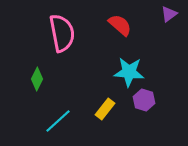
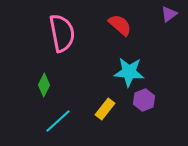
green diamond: moved 7 px right, 6 px down
purple hexagon: rotated 20 degrees clockwise
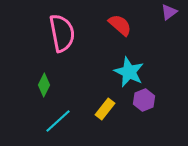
purple triangle: moved 2 px up
cyan star: rotated 20 degrees clockwise
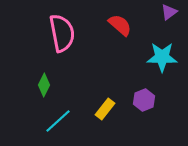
cyan star: moved 33 px right, 15 px up; rotated 24 degrees counterclockwise
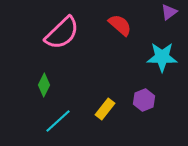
pink semicircle: rotated 57 degrees clockwise
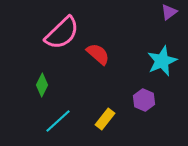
red semicircle: moved 22 px left, 29 px down
cyan star: moved 4 px down; rotated 24 degrees counterclockwise
green diamond: moved 2 px left
purple hexagon: rotated 15 degrees counterclockwise
yellow rectangle: moved 10 px down
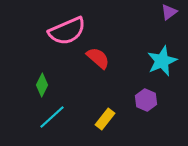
pink semicircle: moved 5 px right, 2 px up; rotated 21 degrees clockwise
red semicircle: moved 4 px down
purple hexagon: moved 2 px right
cyan line: moved 6 px left, 4 px up
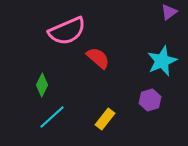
purple hexagon: moved 4 px right; rotated 20 degrees clockwise
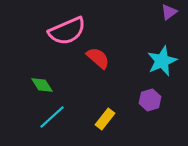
green diamond: rotated 60 degrees counterclockwise
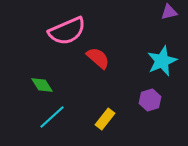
purple triangle: rotated 24 degrees clockwise
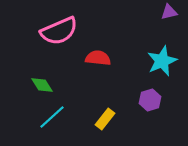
pink semicircle: moved 8 px left
red semicircle: rotated 35 degrees counterclockwise
